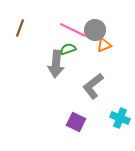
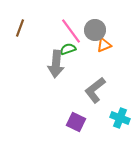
pink line: moved 2 px left, 1 px down; rotated 28 degrees clockwise
gray L-shape: moved 2 px right, 4 px down
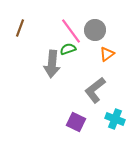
orange triangle: moved 3 px right, 9 px down; rotated 14 degrees counterclockwise
gray arrow: moved 4 px left
cyan cross: moved 5 px left, 1 px down
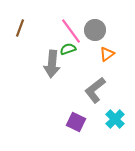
cyan cross: rotated 24 degrees clockwise
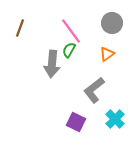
gray circle: moved 17 px right, 7 px up
green semicircle: moved 1 px right, 1 px down; rotated 42 degrees counterclockwise
gray L-shape: moved 1 px left
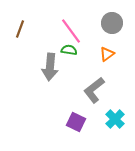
brown line: moved 1 px down
green semicircle: rotated 70 degrees clockwise
gray arrow: moved 2 px left, 3 px down
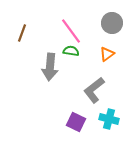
brown line: moved 2 px right, 4 px down
green semicircle: moved 2 px right, 1 px down
cyan cross: moved 6 px left; rotated 30 degrees counterclockwise
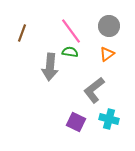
gray circle: moved 3 px left, 3 px down
green semicircle: moved 1 px left, 1 px down
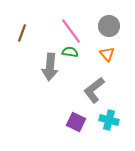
orange triangle: rotated 35 degrees counterclockwise
cyan cross: moved 1 px down
